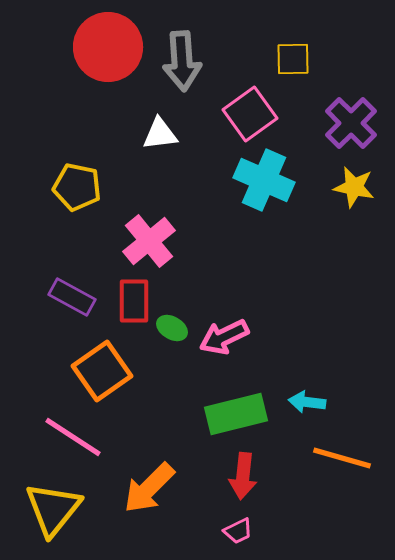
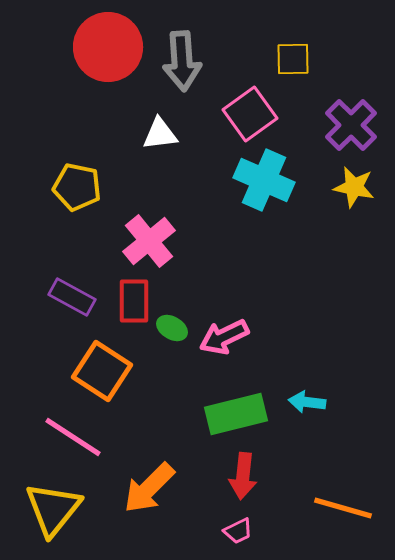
purple cross: moved 2 px down
orange square: rotated 22 degrees counterclockwise
orange line: moved 1 px right, 50 px down
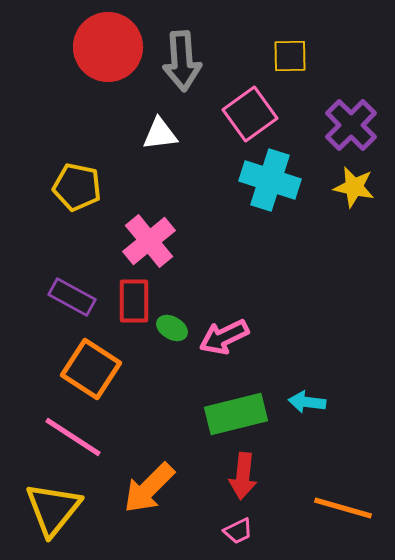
yellow square: moved 3 px left, 3 px up
cyan cross: moved 6 px right; rotated 6 degrees counterclockwise
orange square: moved 11 px left, 2 px up
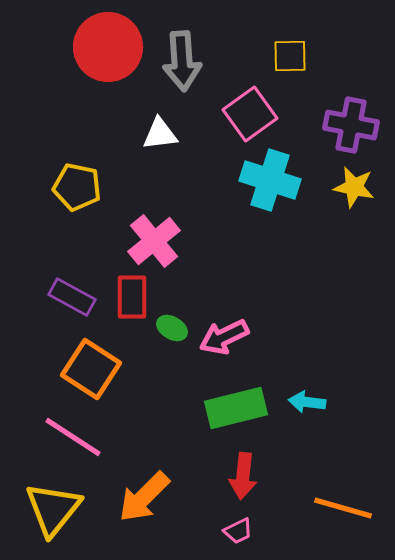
purple cross: rotated 34 degrees counterclockwise
pink cross: moved 5 px right
red rectangle: moved 2 px left, 4 px up
green rectangle: moved 6 px up
orange arrow: moved 5 px left, 9 px down
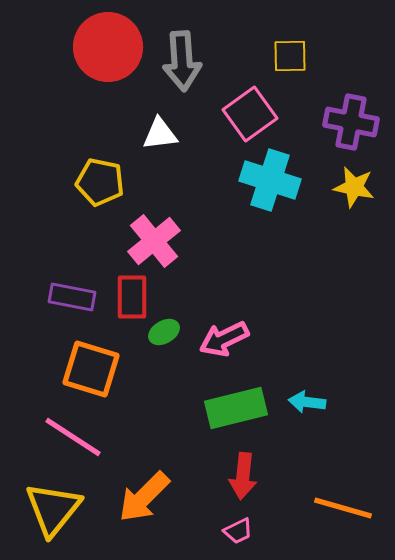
purple cross: moved 3 px up
yellow pentagon: moved 23 px right, 5 px up
purple rectangle: rotated 18 degrees counterclockwise
green ellipse: moved 8 px left, 4 px down; rotated 60 degrees counterclockwise
pink arrow: moved 2 px down
orange square: rotated 16 degrees counterclockwise
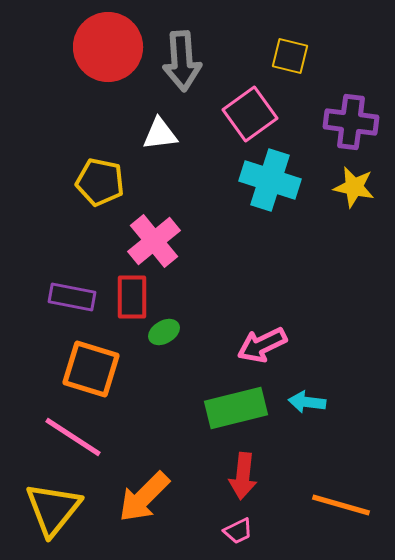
yellow square: rotated 15 degrees clockwise
purple cross: rotated 4 degrees counterclockwise
pink arrow: moved 38 px right, 6 px down
orange line: moved 2 px left, 3 px up
